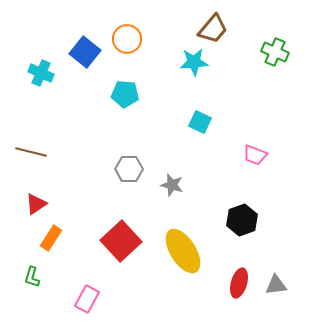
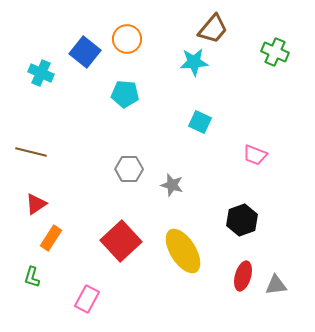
red ellipse: moved 4 px right, 7 px up
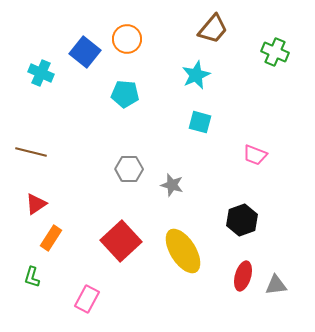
cyan star: moved 2 px right, 13 px down; rotated 20 degrees counterclockwise
cyan square: rotated 10 degrees counterclockwise
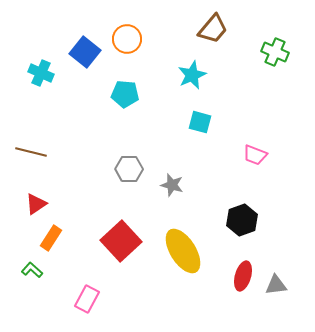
cyan star: moved 4 px left
green L-shape: moved 7 px up; rotated 115 degrees clockwise
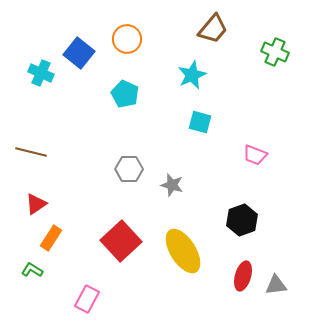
blue square: moved 6 px left, 1 px down
cyan pentagon: rotated 20 degrees clockwise
green L-shape: rotated 10 degrees counterclockwise
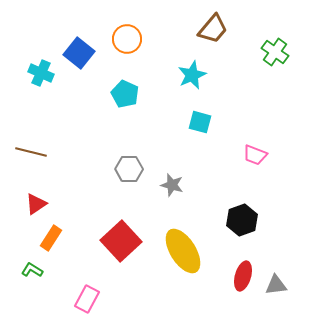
green cross: rotated 12 degrees clockwise
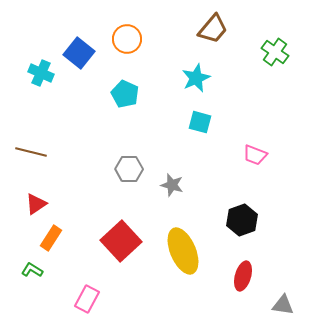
cyan star: moved 4 px right, 3 px down
yellow ellipse: rotated 9 degrees clockwise
gray triangle: moved 7 px right, 20 px down; rotated 15 degrees clockwise
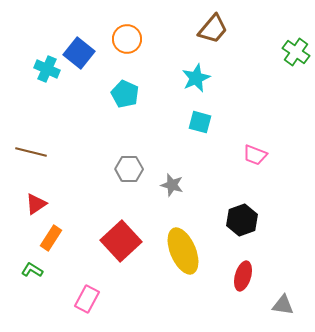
green cross: moved 21 px right
cyan cross: moved 6 px right, 4 px up
